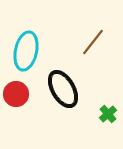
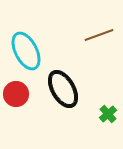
brown line: moved 6 px right, 7 px up; rotated 32 degrees clockwise
cyan ellipse: rotated 39 degrees counterclockwise
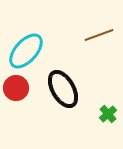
cyan ellipse: rotated 69 degrees clockwise
red circle: moved 6 px up
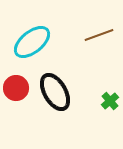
cyan ellipse: moved 6 px right, 9 px up; rotated 9 degrees clockwise
black ellipse: moved 8 px left, 3 px down
green cross: moved 2 px right, 13 px up
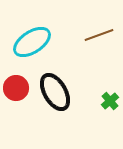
cyan ellipse: rotated 6 degrees clockwise
